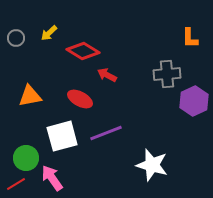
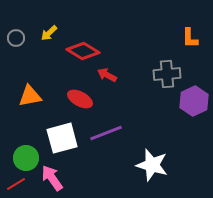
white square: moved 2 px down
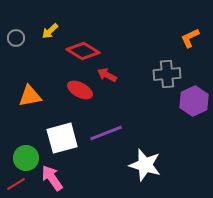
yellow arrow: moved 1 px right, 2 px up
orange L-shape: rotated 65 degrees clockwise
red ellipse: moved 9 px up
white star: moved 7 px left
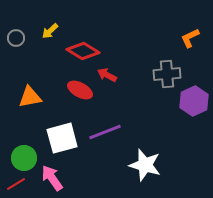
orange triangle: moved 1 px down
purple line: moved 1 px left, 1 px up
green circle: moved 2 px left
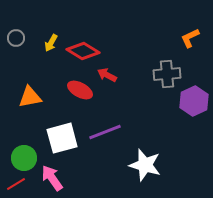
yellow arrow: moved 1 px right, 12 px down; rotated 18 degrees counterclockwise
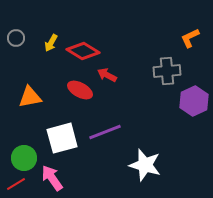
gray cross: moved 3 px up
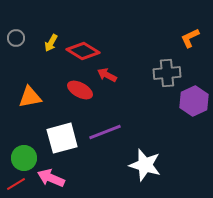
gray cross: moved 2 px down
pink arrow: moved 1 px left; rotated 32 degrees counterclockwise
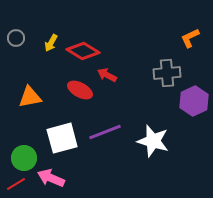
white star: moved 8 px right, 24 px up
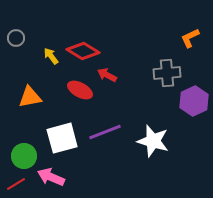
yellow arrow: moved 13 px down; rotated 114 degrees clockwise
green circle: moved 2 px up
pink arrow: moved 1 px up
